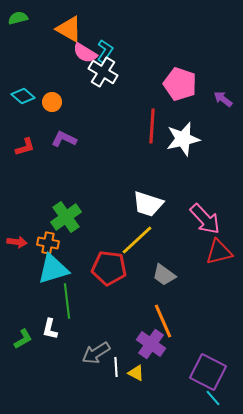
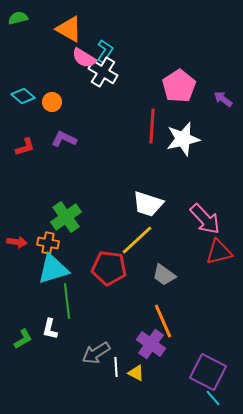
pink semicircle: moved 1 px left, 5 px down
pink pentagon: moved 1 px left, 2 px down; rotated 20 degrees clockwise
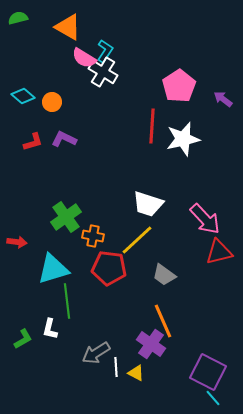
orange triangle: moved 1 px left, 2 px up
red L-shape: moved 8 px right, 5 px up
orange cross: moved 45 px right, 7 px up
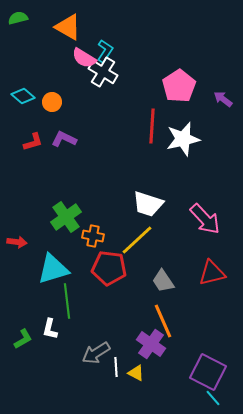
red triangle: moved 7 px left, 21 px down
gray trapezoid: moved 1 px left, 6 px down; rotated 20 degrees clockwise
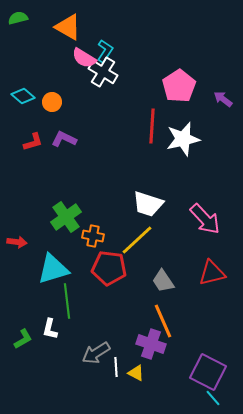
purple cross: rotated 16 degrees counterclockwise
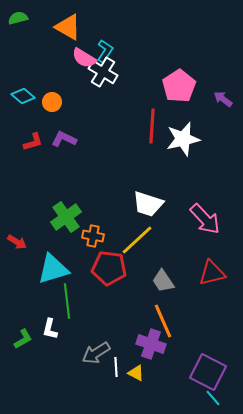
red arrow: rotated 24 degrees clockwise
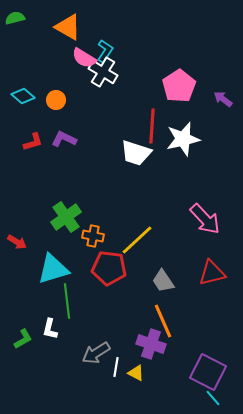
green semicircle: moved 3 px left
orange circle: moved 4 px right, 2 px up
white trapezoid: moved 12 px left, 51 px up
white line: rotated 12 degrees clockwise
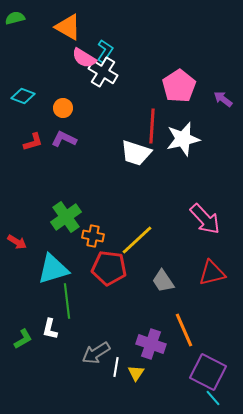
cyan diamond: rotated 20 degrees counterclockwise
orange circle: moved 7 px right, 8 px down
orange line: moved 21 px right, 9 px down
yellow triangle: rotated 36 degrees clockwise
